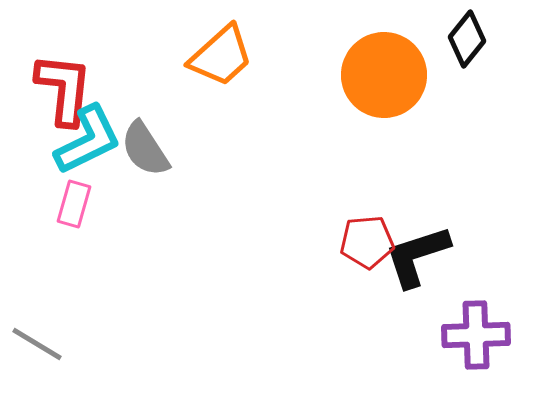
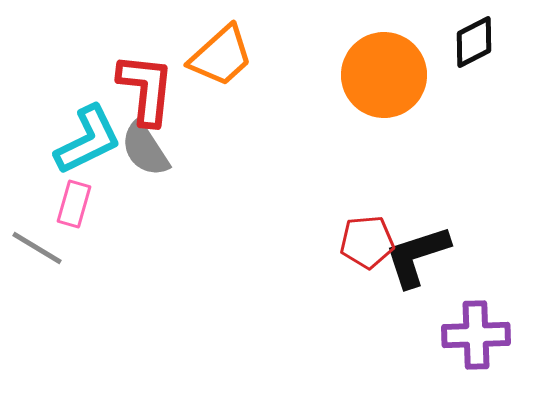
black diamond: moved 7 px right, 3 px down; rotated 24 degrees clockwise
red L-shape: moved 82 px right
gray line: moved 96 px up
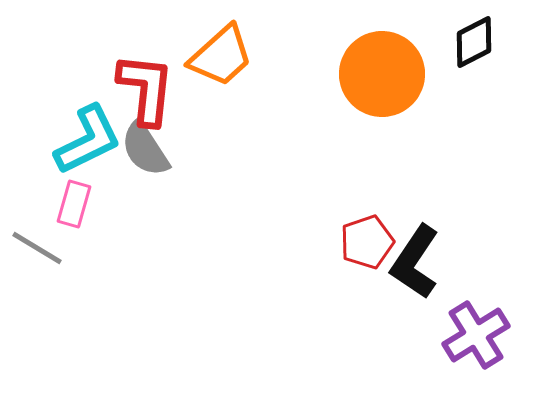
orange circle: moved 2 px left, 1 px up
red pentagon: rotated 14 degrees counterclockwise
black L-shape: moved 2 px left, 6 px down; rotated 38 degrees counterclockwise
purple cross: rotated 30 degrees counterclockwise
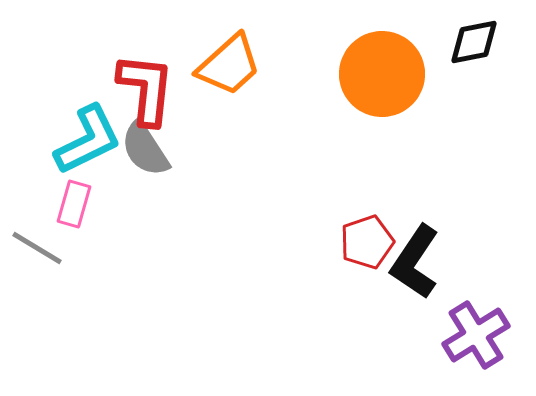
black diamond: rotated 16 degrees clockwise
orange trapezoid: moved 8 px right, 9 px down
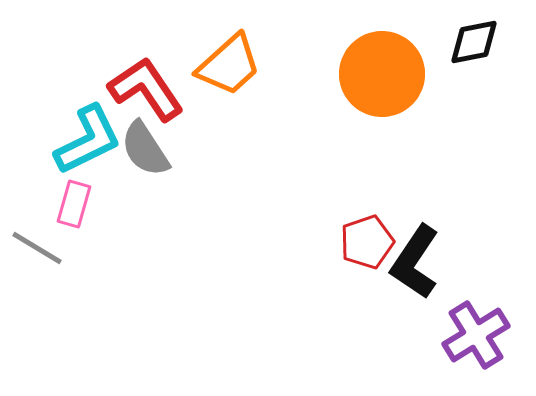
red L-shape: rotated 40 degrees counterclockwise
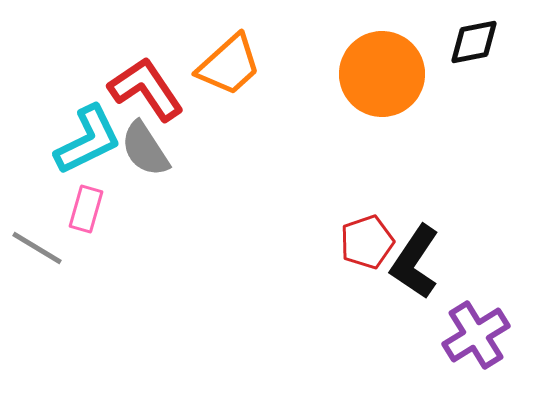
pink rectangle: moved 12 px right, 5 px down
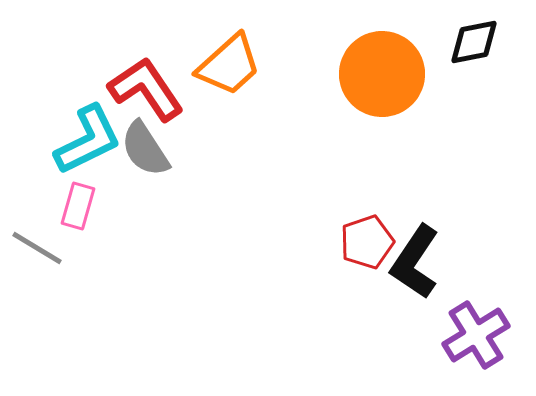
pink rectangle: moved 8 px left, 3 px up
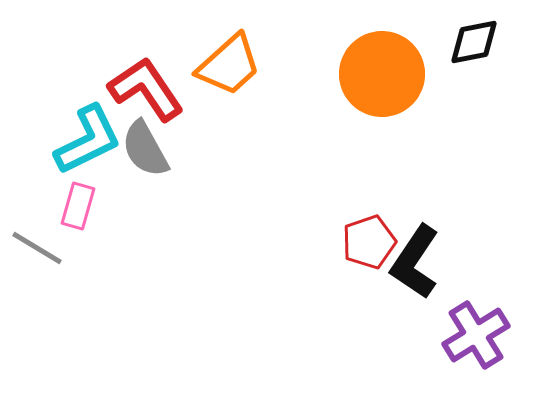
gray semicircle: rotated 4 degrees clockwise
red pentagon: moved 2 px right
